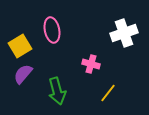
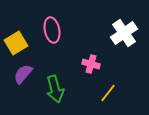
white cross: rotated 16 degrees counterclockwise
yellow square: moved 4 px left, 3 px up
green arrow: moved 2 px left, 2 px up
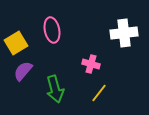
white cross: rotated 28 degrees clockwise
purple semicircle: moved 3 px up
yellow line: moved 9 px left
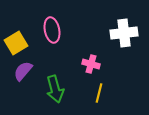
yellow line: rotated 24 degrees counterclockwise
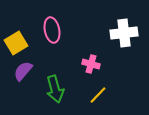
yellow line: moved 1 px left, 2 px down; rotated 30 degrees clockwise
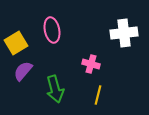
yellow line: rotated 30 degrees counterclockwise
